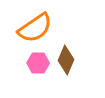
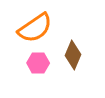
brown diamond: moved 7 px right, 5 px up
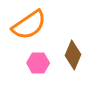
orange semicircle: moved 6 px left, 3 px up
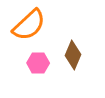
orange semicircle: rotated 9 degrees counterclockwise
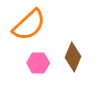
brown diamond: moved 2 px down
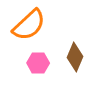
brown diamond: moved 2 px right
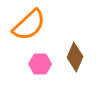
pink hexagon: moved 2 px right, 1 px down
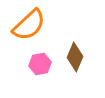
pink hexagon: rotated 10 degrees counterclockwise
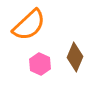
pink hexagon: rotated 25 degrees counterclockwise
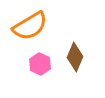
orange semicircle: moved 1 px right, 1 px down; rotated 12 degrees clockwise
